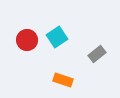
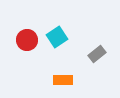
orange rectangle: rotated 18 degrees counterclockwise
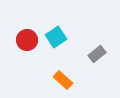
cyan square: moved 1 px left
orange rectangle: rotated 42 degrees clockwise
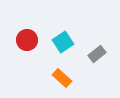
cyan square: moved 7 px right, 5 px down
orange rectangle: moved 1 px left, 2 px up
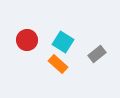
cyan square: rotated 25 degrees counterclockwise
orange rectangle: moved 4 px left, 14 px up
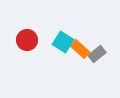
orange rectangle: moved 22 px right, 15 px up
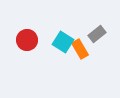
orange rectangle: rotated 18 degrees clockwise
gray rectangle: moved 20 px up
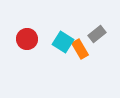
red circle: moved 1 px up
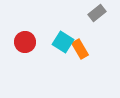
gray rectangle: moved 21 px up
red circle: moved 2 px left, 3 px down
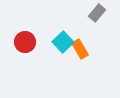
gray rectangle: rotated 12 degrees counterclockwise
cyan square: rotated 15 degrees clockwise
